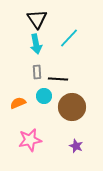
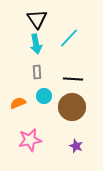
black line: moved 15 px right
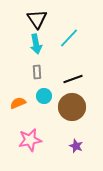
black line: rotated 24 degrees counterclockwise
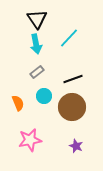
gray rectangle: rotated 56 degrees clockwise
orange semicircle: rotated 91 degrees clockwise
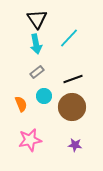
orange semicircle: moved 3 px right, 1 px down
purple star: moved 1 px left, 1 px up; rotated 16 degrees counterclockwise
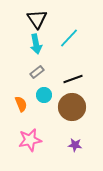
cyan circle: moved 1 px up
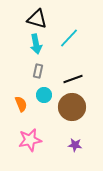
black triangle: rotated 40 degrees counterclockwise
gray rectangle: moved 1 px right, 1 px up; rotated 40 degrees counterclockwise
